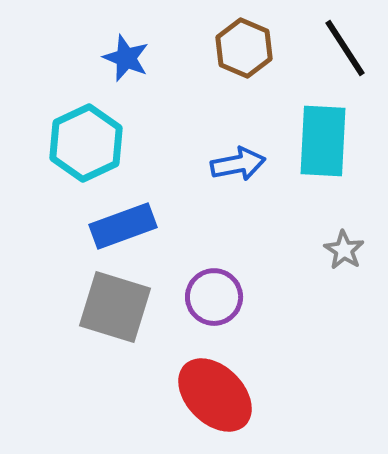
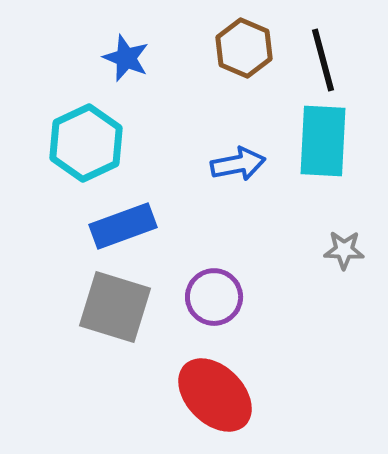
black line: moved 22 px left, 12 px down; rotated 18 degrees clockwise
gray star: rotated 30 degrees counterclockwise
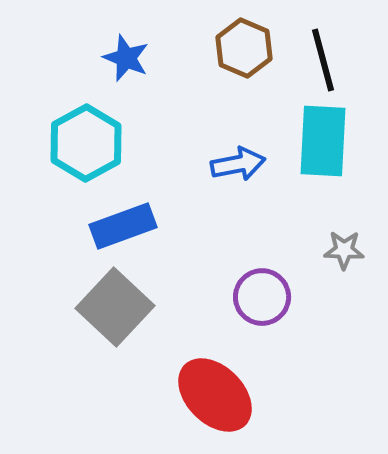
cyan hexagon: rotated 4 degrees counterclockwise
purple circle: moved 48 px right
gray square: rotated 26 degrees clockwise
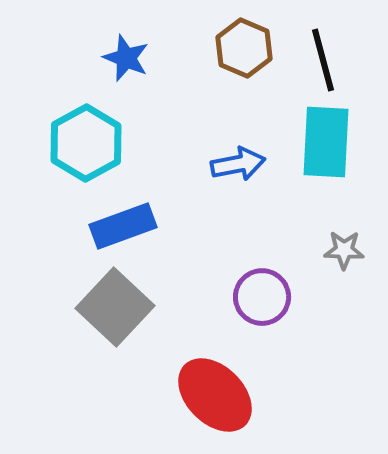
cyan rectangle: moved 3 px right, 1 px down
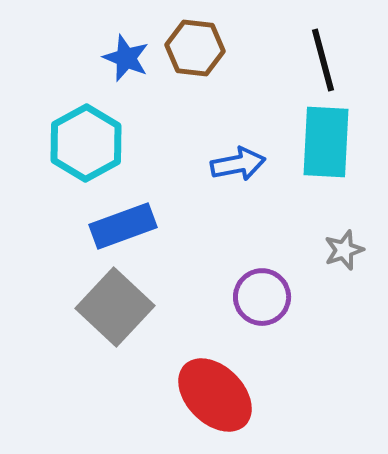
brown hexagon: moved 49 px left; rotated 16 degrees counterclockwise
gray star: rotated 21 degrees counterclockwise
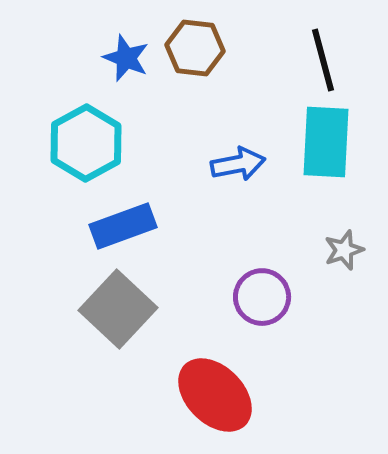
gray square: moved 3 px right, 2 px down
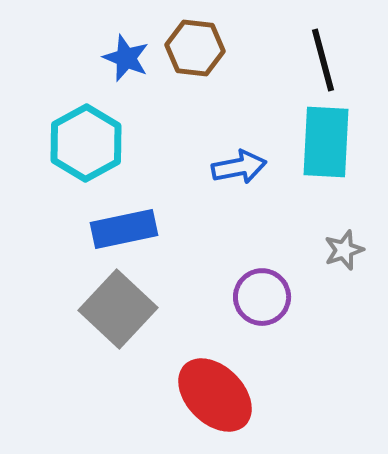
blue arrow: moved 1 px right, 3 px down
blue rectangle: moved 1 px right, 3 px down; rotated 8 degrees clockwise
